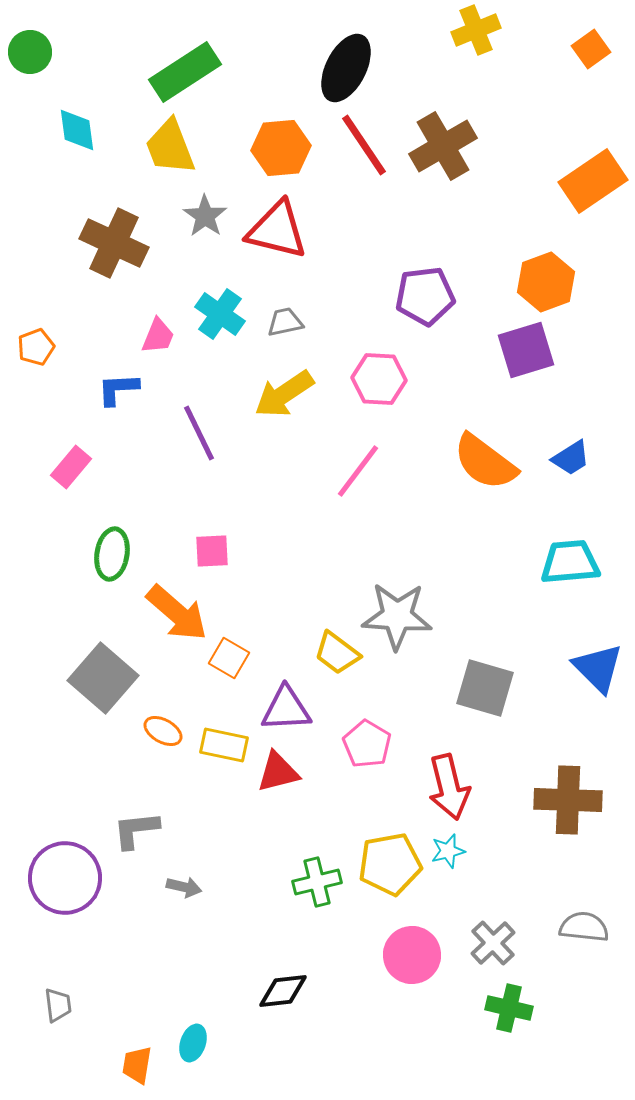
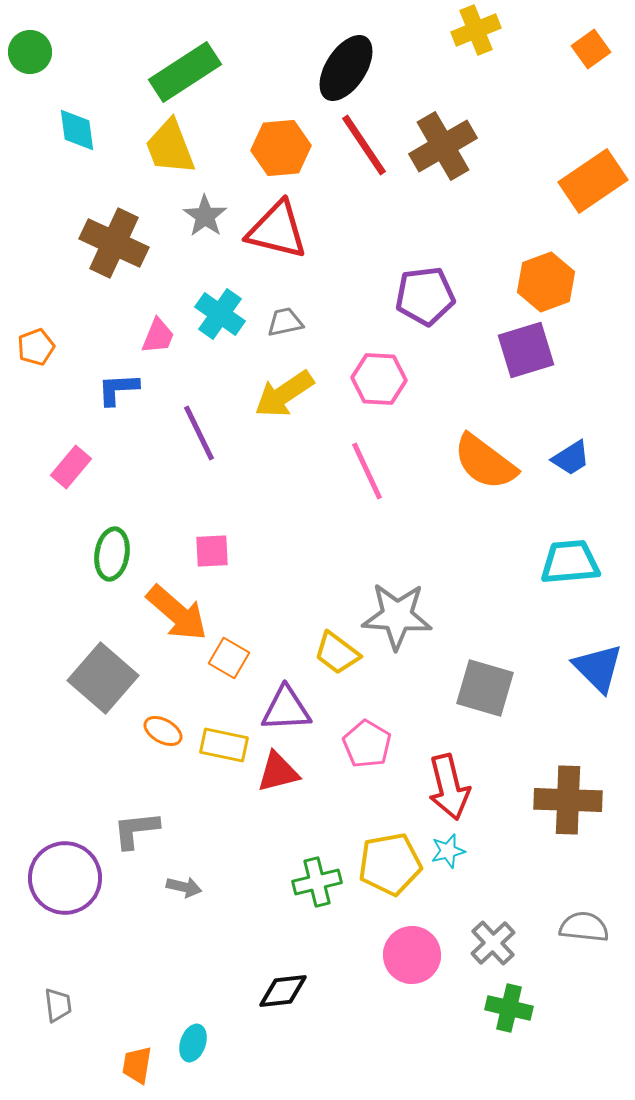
black ellipse at (346, 68): rotated 6 degrees clockwise
pink line at (358, 471): moved 9 px right; rotated 62 degrees counterclockwise
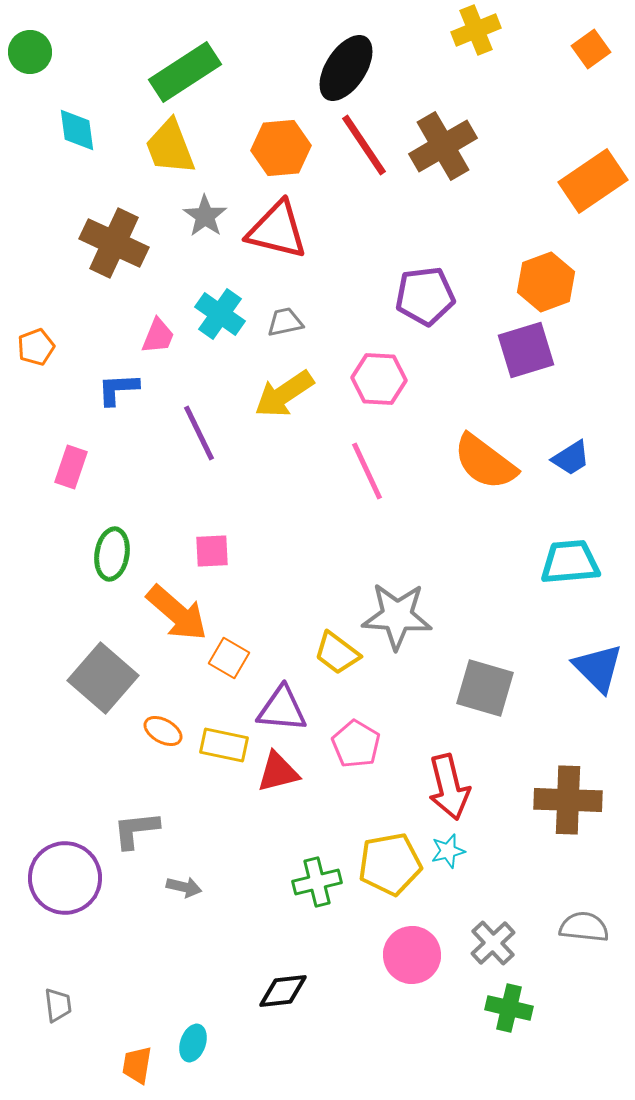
pink rectangle at (71, 467): rotated 21 degrees counterclockwise
purple triangle at (286, 709): moved 4 px left; rotated 8 degrees clockwise
pink pentagon at (367, 744): moved 11 px left
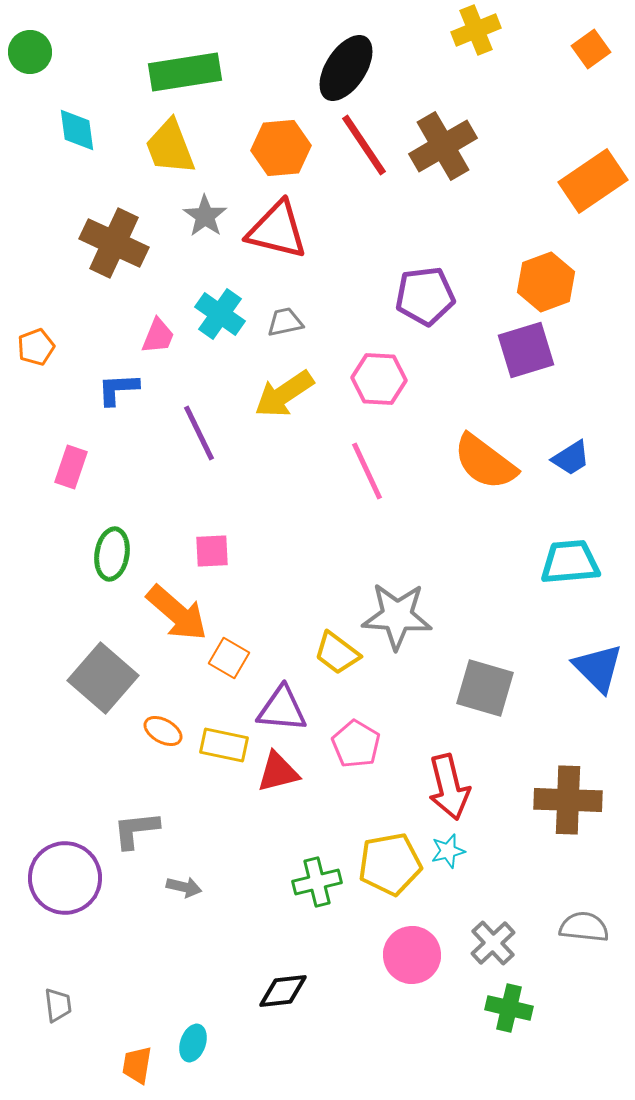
green rectangle at (185, 72): rotated 24 degrees clockwise
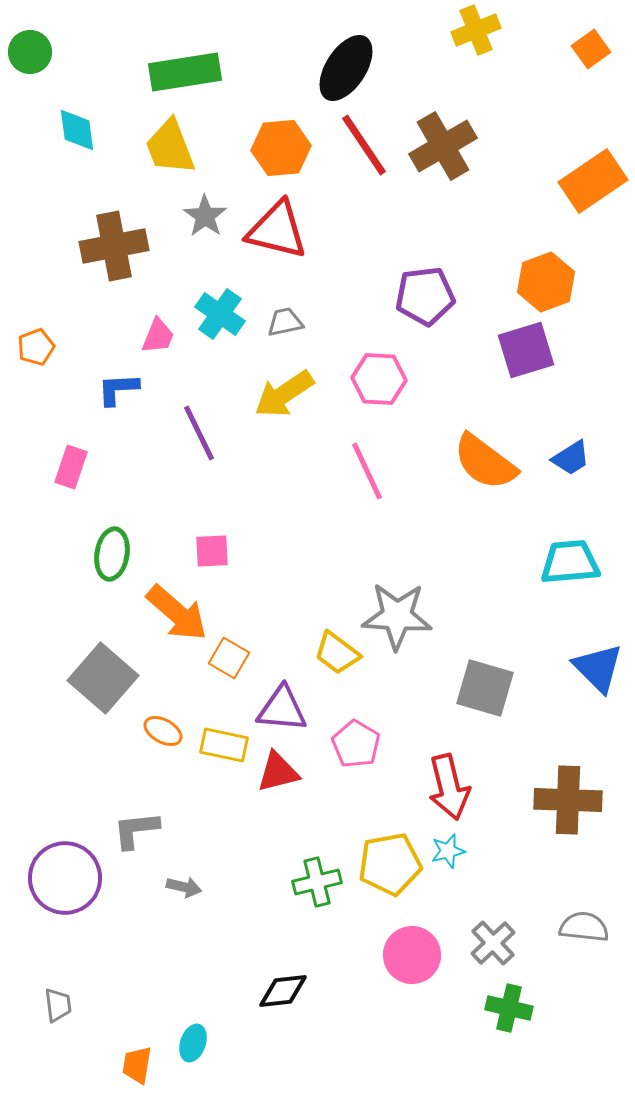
brown cross at (114, 243): moved 3 px down; rotated 36 degrees counterclockwise
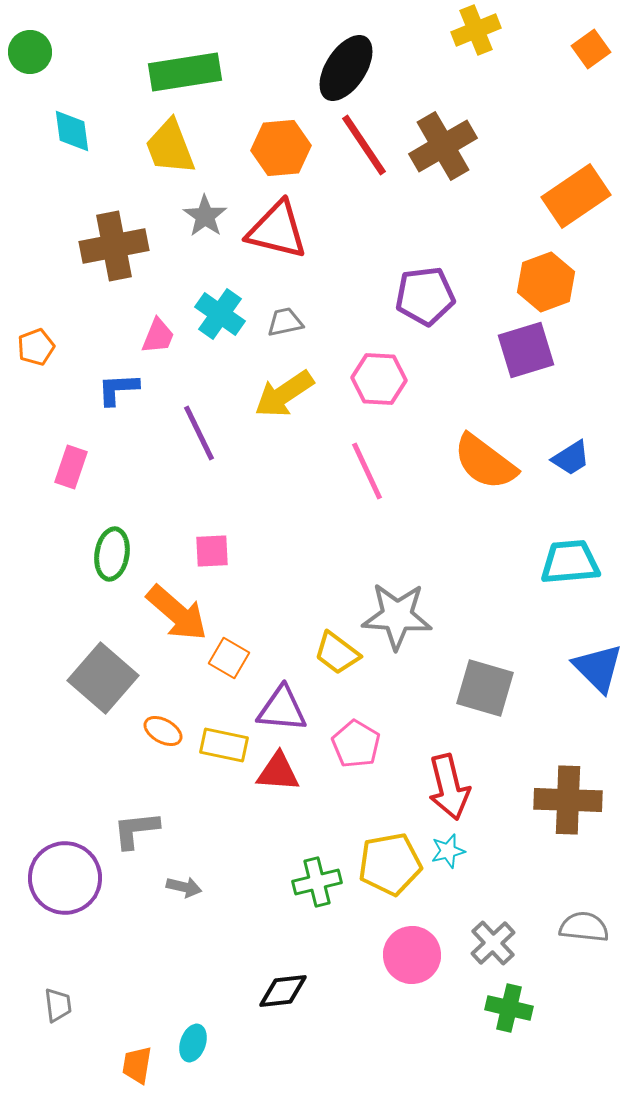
cyan diamond at (77, 130): moved 5 px left, 1 px down
orange rectangle at (593, 181): moved 17 px left, 15 px down
red triangle at (278, 772): rotated 18 degrees clockwise
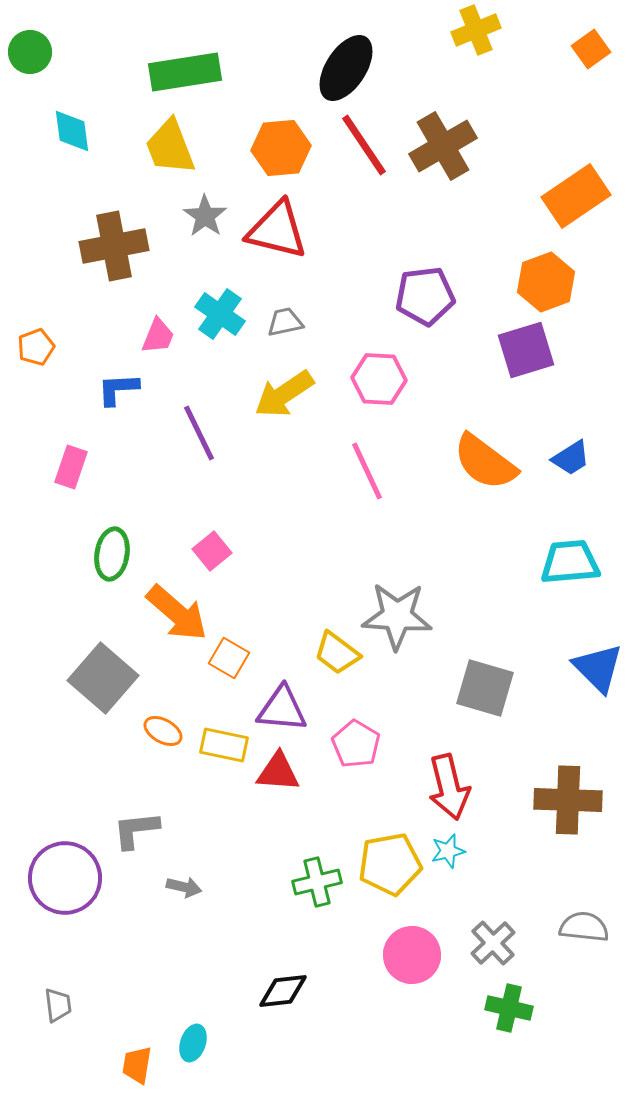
pink square at (212, 551): rotated 36 degrees counterclockwise
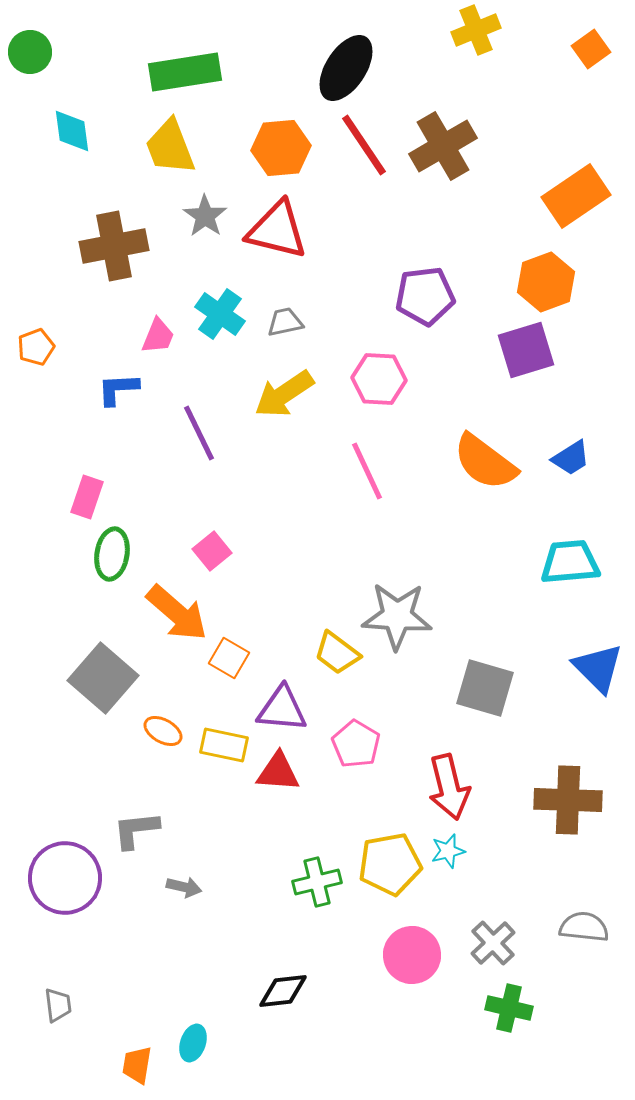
pink rectangle at (71, 467): moved 16 px right, 30 px down
